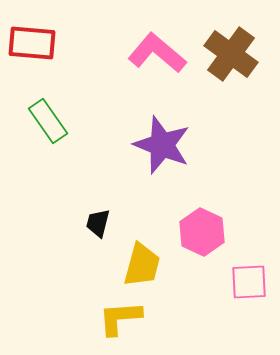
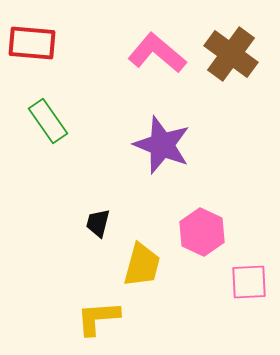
yellow L-shape: moved 22 px left
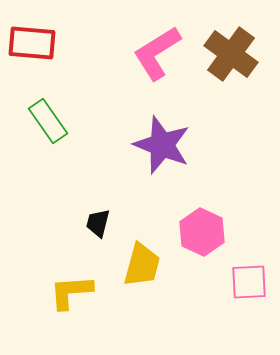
pink L-shape: rotated 72 degrees counterclockwise
yellow L-shape: moved 27 px left, 26 px up
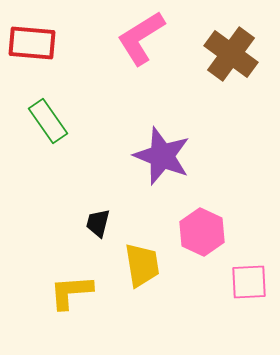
pink L-shape: moved 16 px left, 15 px up
purple star: moved 11 px down
yellow trapezoid: rotated 24 degrees counterclockwise
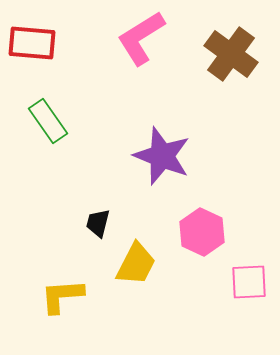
yellow trapezoid: moved 6 px left, 1 px up; rotated 36 degrees clockwise
yellow L-shape: moved 9 px left, 4 px down
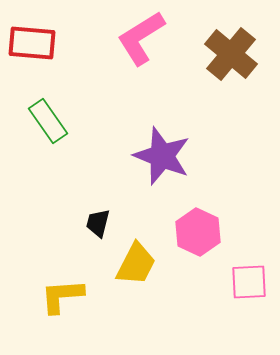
brown cross: rotated 4 degrees clockwise
pink hexagon: moved 4 px left
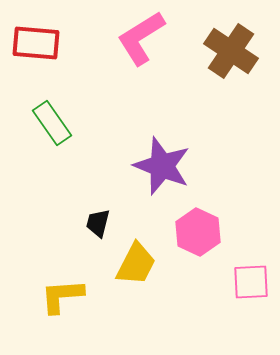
red rectangle: moved 4 px right
brown cross: moved 3 px up; rotated 6 degrees counterclockwise
green rectangle: moved 4 px right, 2 px down
purple star: moved 10 px down
pink square: moved 2 px right
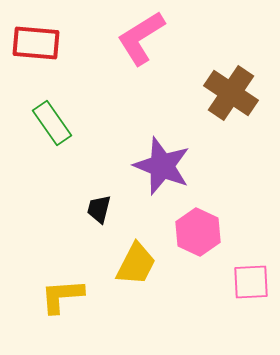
brown cross: moved 42 px down
black trapezoid: moved 1 px right, 14 px up
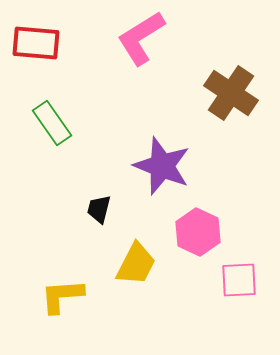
pink square: moved 12 px left, 2 px up
